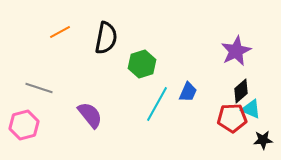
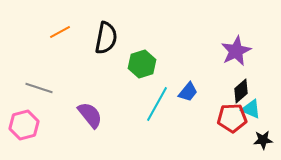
blue trapezoid: rotated 15 degrees clockwise
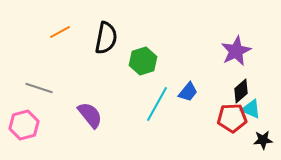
green hexagon: moved 1 px right, 3 px up
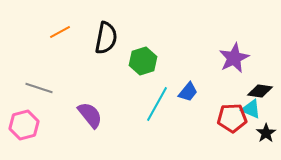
purple star: moved 2 px left, 7 px down
black diamond: moved 19 px right; rotated 50 degrees clockwise
black star: moved 3 px right, 7 px up; rotated 30 degrees counterclockwise
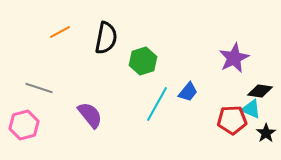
red pentagon: moved 2 px down
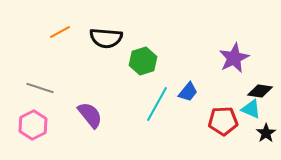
black semicircle: rotated 84 degrees clockwise
gray line: moved 1 px right
red pentagon: moved 9 px left, 1 px down
pink hexagon: moved 9 px right; rotated 12 degrees counterclockwise
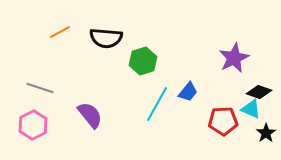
black diamond: moved 1 px left, 1 px down; rotated 10 degrees clockwise
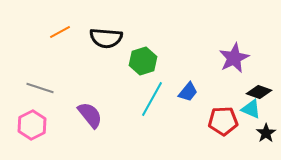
cyan line: moved 5 px left, 5 px up
pink hexagon: moved 1 px left
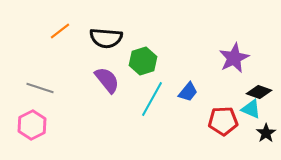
orange line: moved 1 px up; rotated 10 degrees counterclockwise
purple semicircle: moved 17 px right, 35 px up
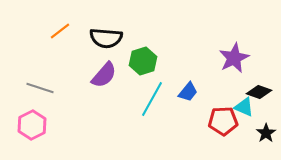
purple semicircle: moved 3 px left, 5 px up; rotated 80 degrees clockwise
cyan triangle: moved 7 px left, 2 px up
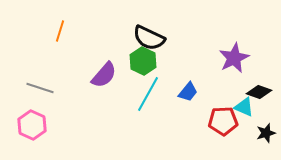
orange line: rotated 35 degrees counterclockwise
black semicircle: moved 43 px right; rotated 20 degrees clockwise
green hexagon: rotated 16 degrees counterclockwise
cyan line: moved 4 px left, 5 px up
pink hexagon: rotated 8 degrees counterclockwise
black star: rotated 18 degrees clockwise
